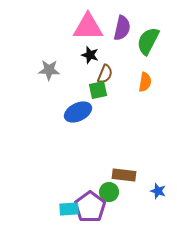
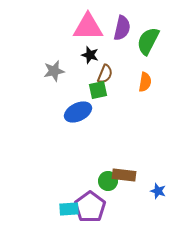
gray star: moved 5 px right, 1 px down; rotated 15 degrees counterclockwise
green circle: moved 1 px left, 11 px up
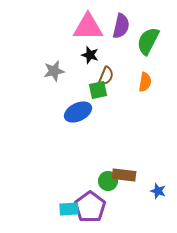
purple semicircle: moved 1 px left, 2 px up
brown semicircle: moved 1 px right, 2 px down
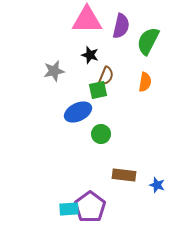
pink triangle: moved 1 px left, 7 px up
green circle: moved 7 px left, 47 px up
blue star: moved 1 px left, 6 px up
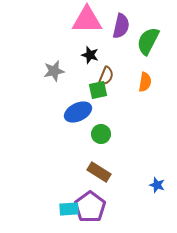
brown rectangle: moved 25 px left, 3 px up; rotated 25 degrees clockwise
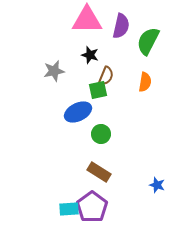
purple pentagon: moved 2 px right
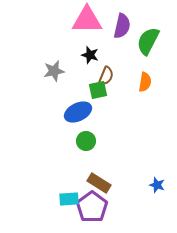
purple semicircle: moved 1 px right
green circle: moved 15 px left, 7 px down
brown rectangle: moved 11 px down
cyan rectangle: moved 10 px up
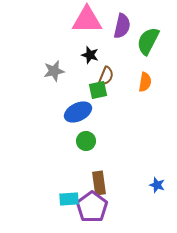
brown rectangle: rotated 50 degrees clockwise
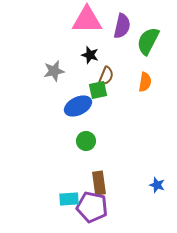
blue ellipse: moved 6 px up
purple pentagon: rotated 24 degrees counterclockwise
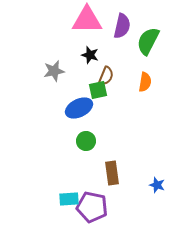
blue ellipse: moved 1 px right, 2 px down
brown rectangle: moved 13 px right, 10 px up
